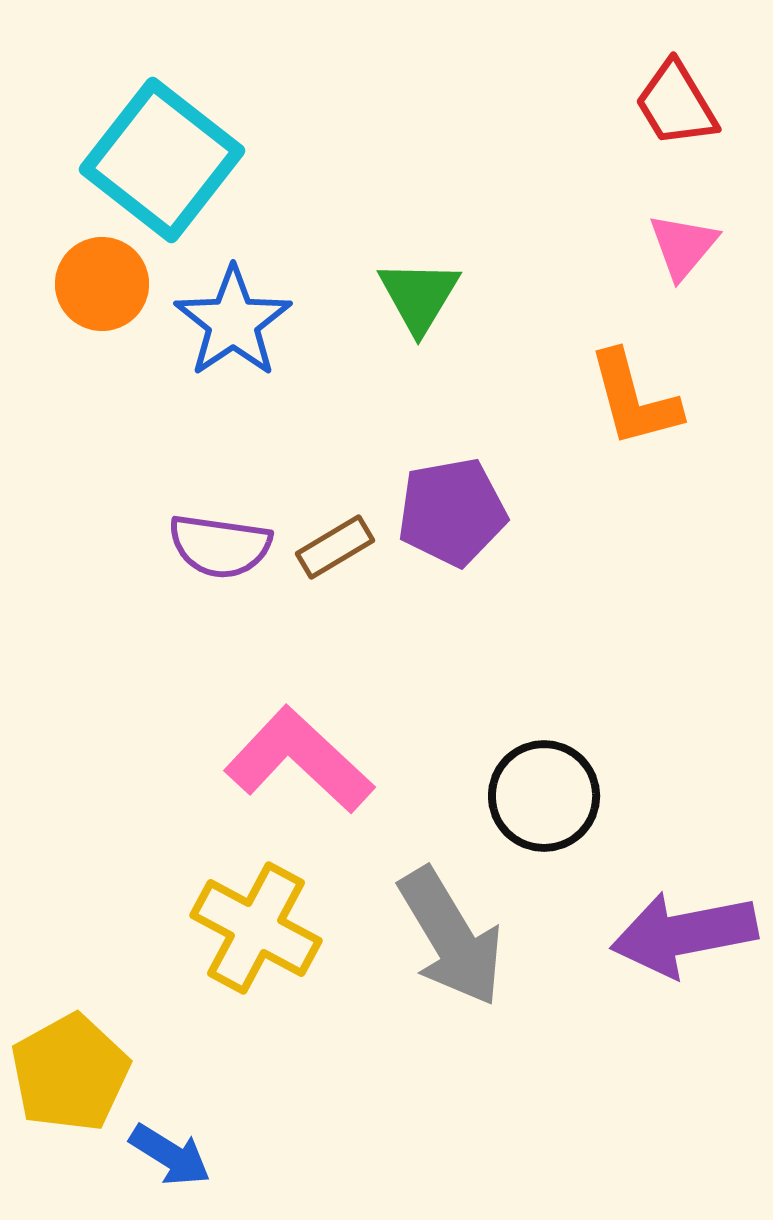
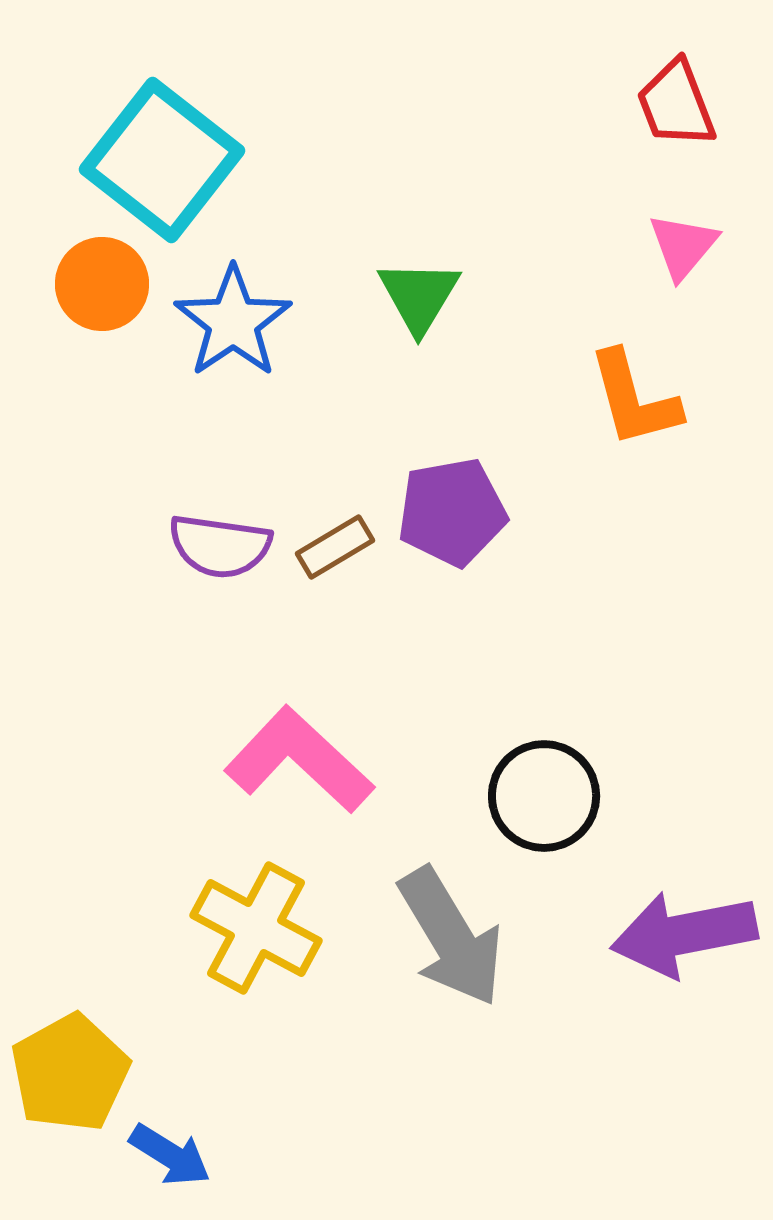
red trapezoid: rotated 10 degrees clockwise
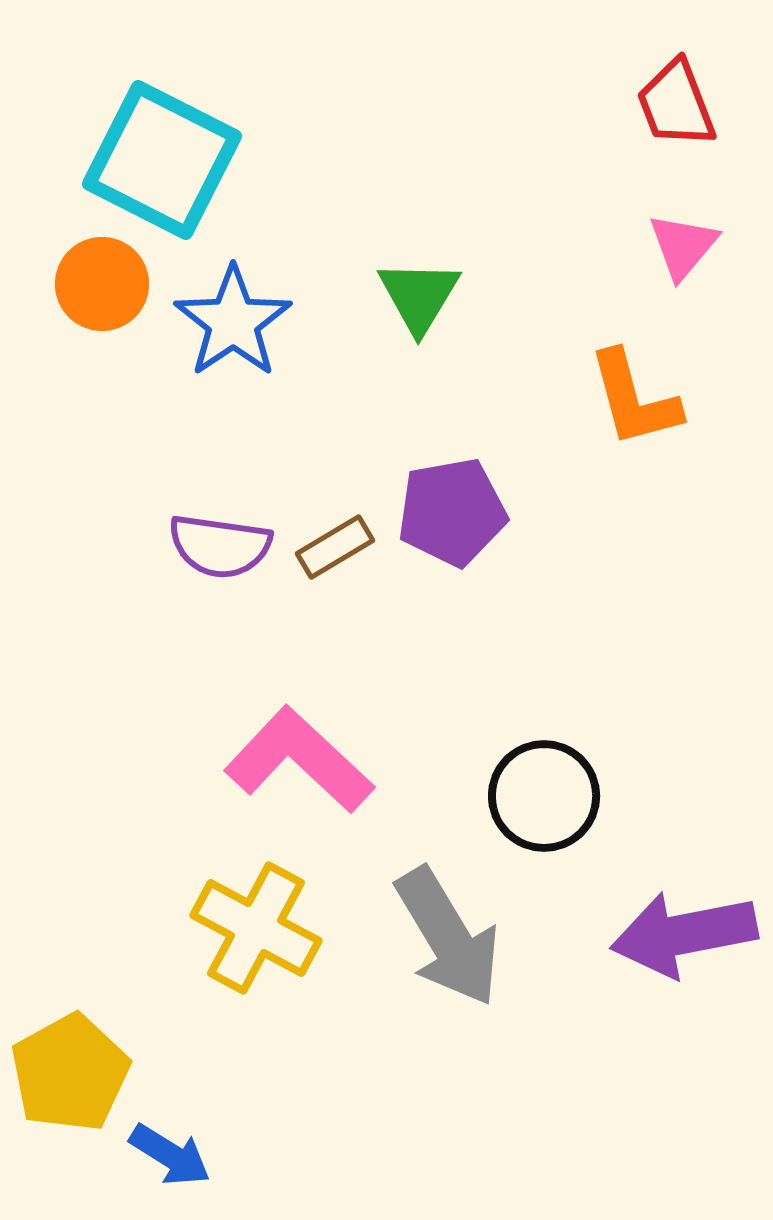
cyan square: rotated 11 degrees counterclockwise
gray arrow: moved 3 px left
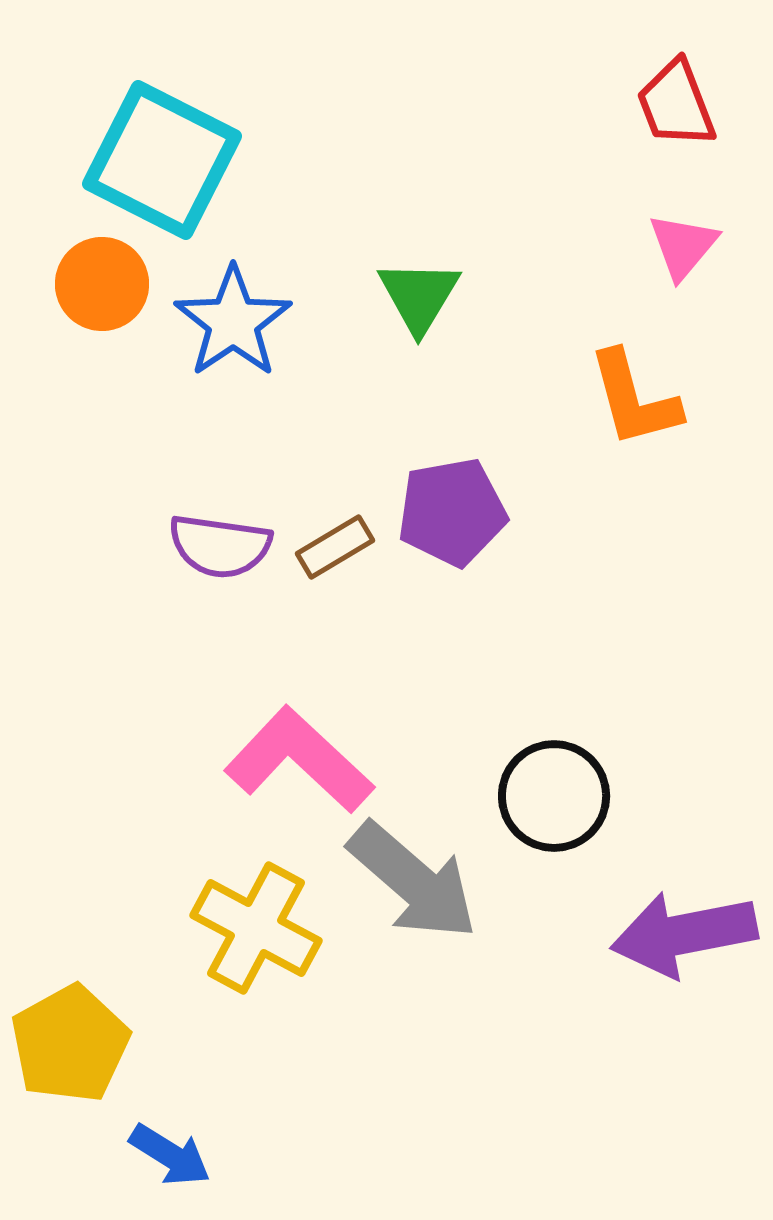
black circle: moved 10 px right
gray arrow: moved 35 px left, 56 px up; rotated 18 degrees counterclockwise
yellow pentagon: moved 29 px up
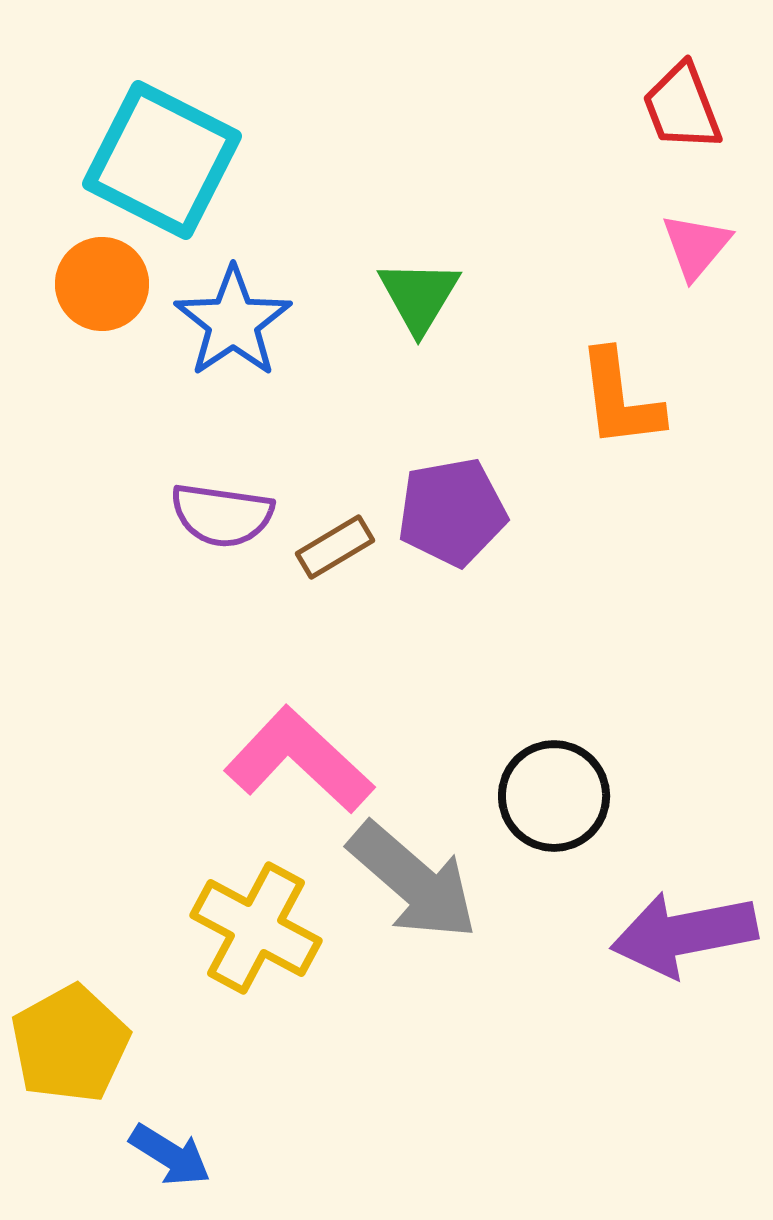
red trapezoid: moved 6 px right, 3 px down
pink triangle: moved 13 px right
orange L-shape: moved 14 px left; rotated 8 degrees clockwise
purple semicircle: moved 2 px right, 31 px up
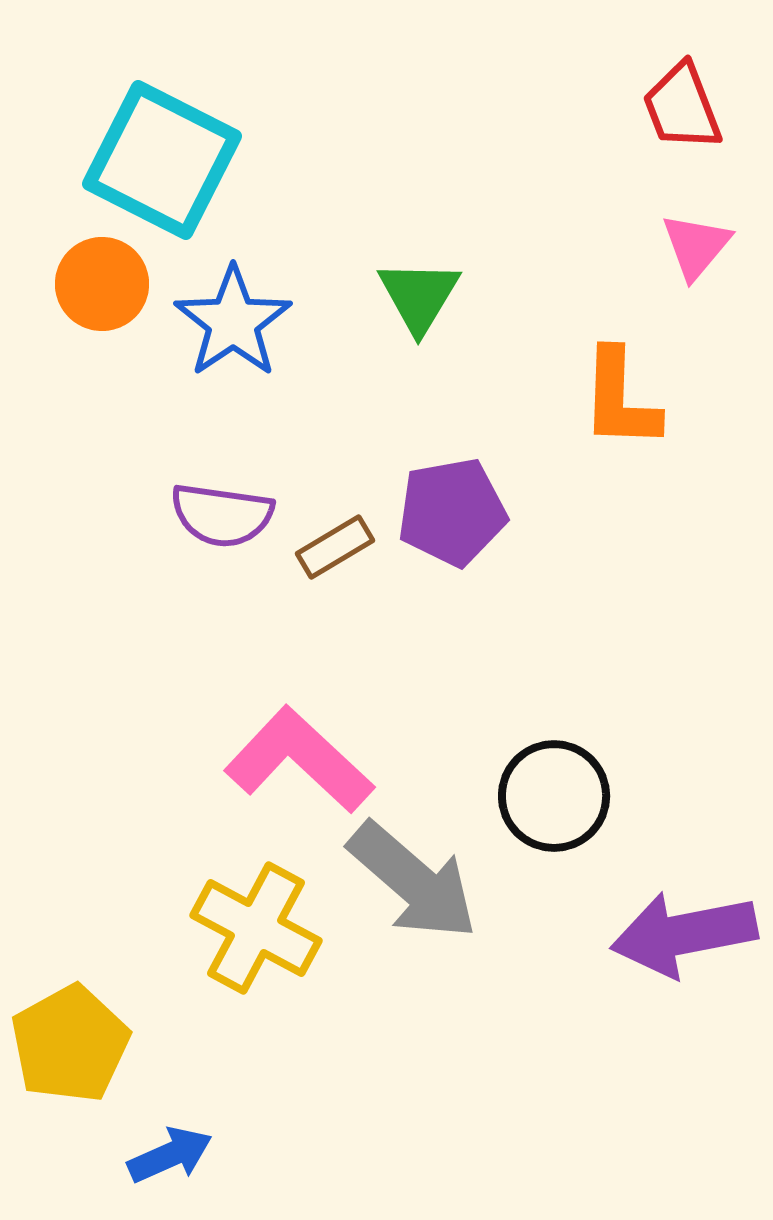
orange L-shape: rotated 9 degrees clockwise
blue arrow: rotated 56 degrees counterclockwise
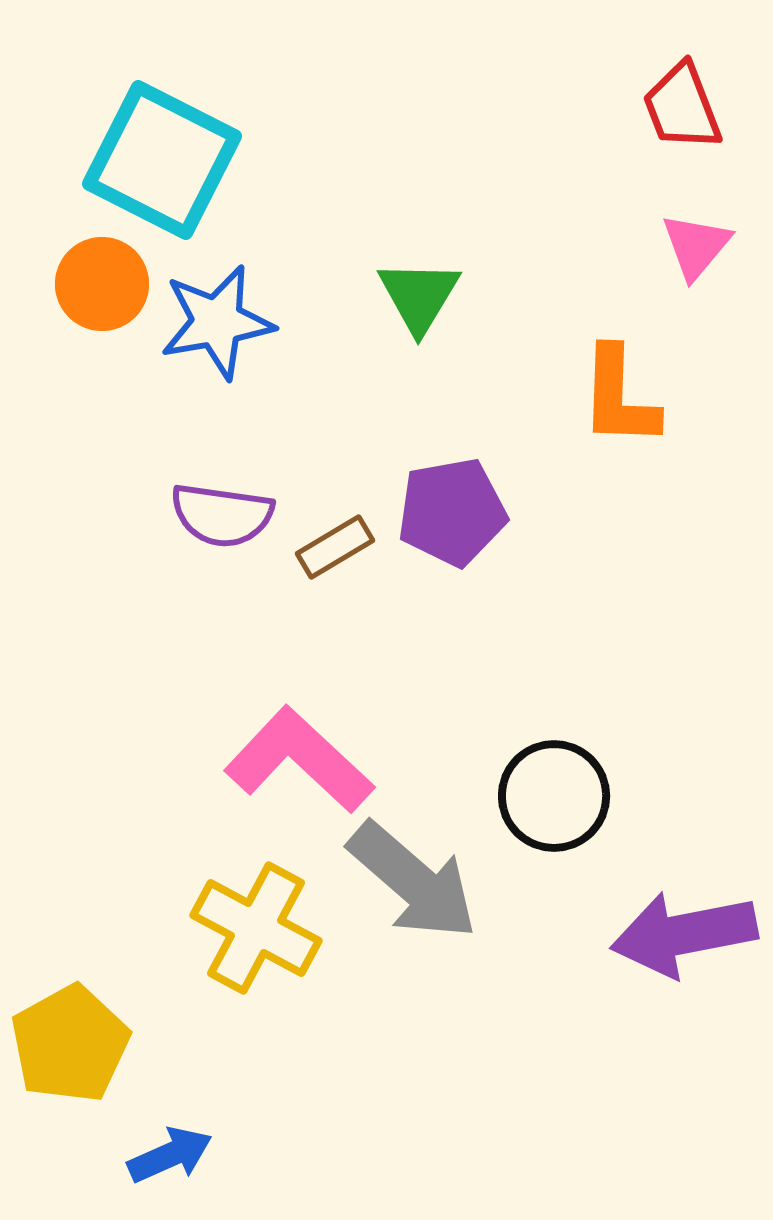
blue star: moved 16 px left; rotated 24 degrees clockwise
orange L-shape: moved 1 px left, 2 px up
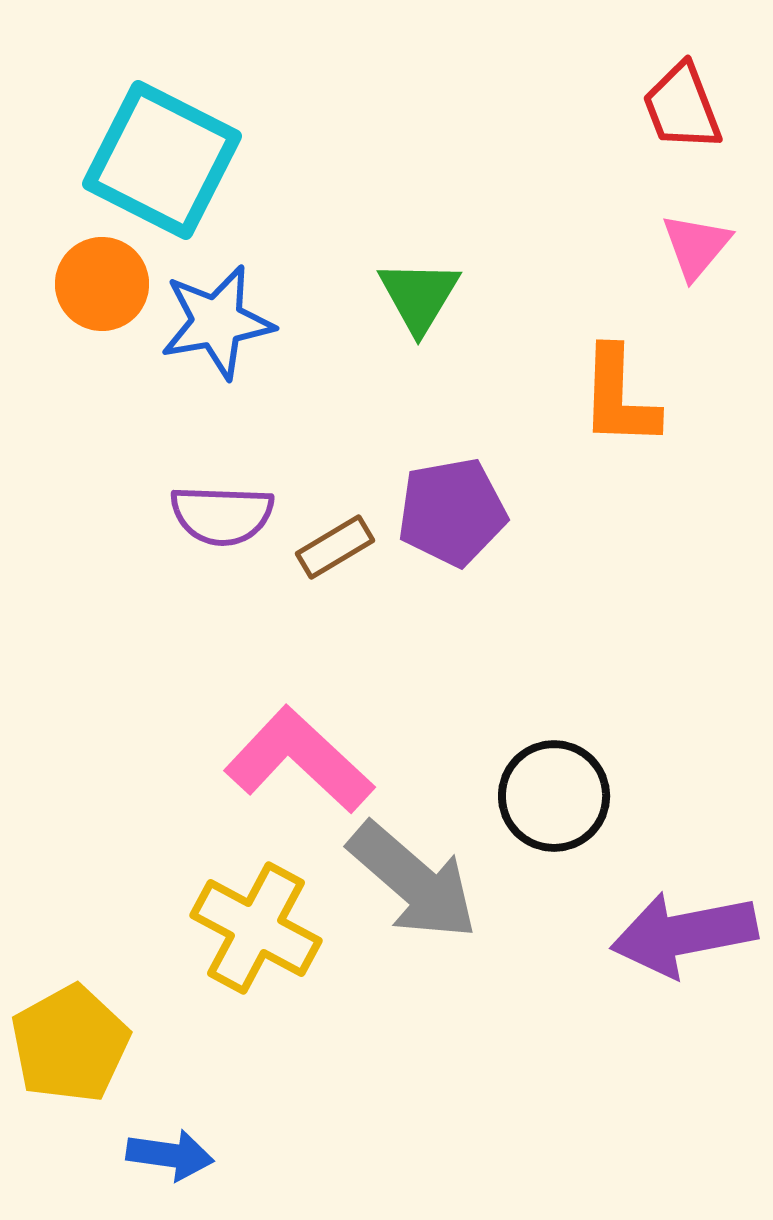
purple semicircle: rotated 6 degrees counterclockwise
blue arrow: rotated 32 degrees clockwise
